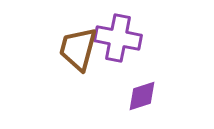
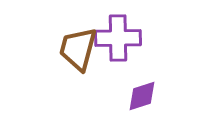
purple cross: rotated 12 degrees counterclockwise
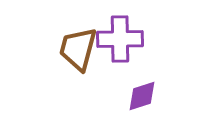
purple cross: moved 2 px right, 1 px down
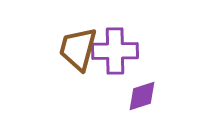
purple cross: moved 5 px left, 12 px down
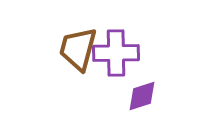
purple cross: moved 1 px right, 2 px down
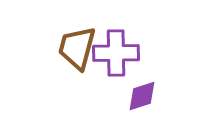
brown trapezoid: moved 1 px left, 1 px up
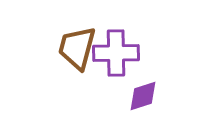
purple diamond: moved 1 px right
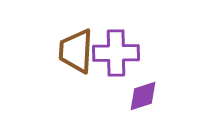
brown trapezoid: moved 1 px left, 3 px down; rotated 12 degrees counterclockwise
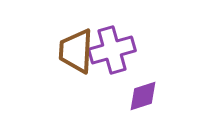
purple cross: moved 4 px left, 3 px up; rotated 15 degrees counterclockwise
